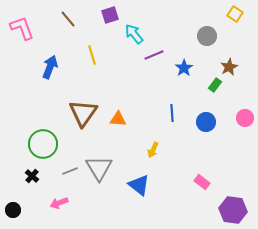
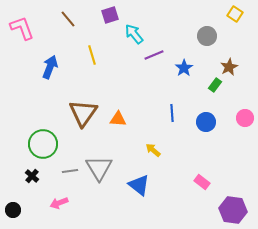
yellow arrow: rotated 105 degrees clockwise
gray line: rotated 14 degrees clockwise
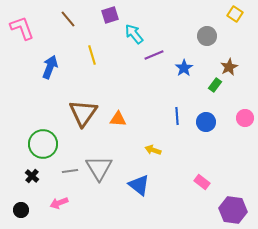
blue line: moved 5 px right, 3 px down
yellow arrow: rotated 21 degrees counterclockwise
black circle: moved 8 px right
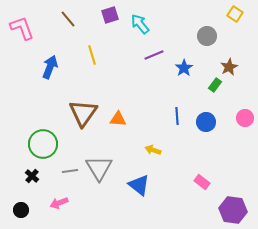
cyan arrow: moved 6 px right, 10 px up
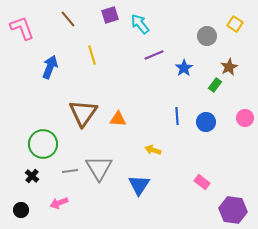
yellow square: moved 10 px down
blue triangle: rotated 25 degrees clockwise
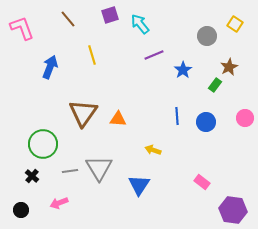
blue star: moved 1 px left, 2 px down
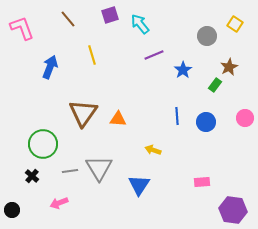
pink rectangle: rotated 42 degrees counterclockwise
black circle: moved 9 px left
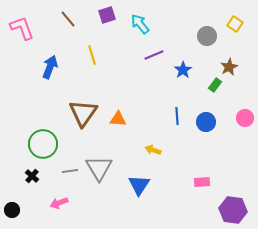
purple square: moved 3 px left
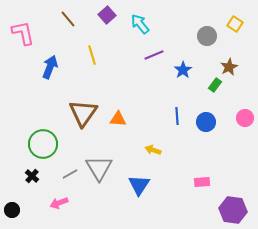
purple square: rotated 24 degrees counterclockwise
pink L-shape: moved 1 px right, 5 px down; rotated 8 degrees clockwise
gray line: moved 3 px down; rotated 21 degrees counterclockwise
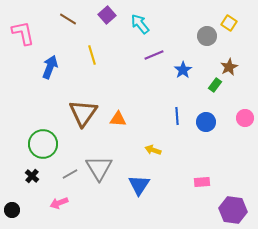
brown line: rotated 18 degrees counterclockwise
yellow square: moved 6 px left, 1 px up
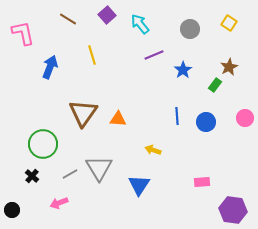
gray circle: moved 17 px left, 7 px up
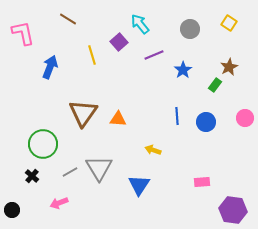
purple square: moved 12 px right, 27 px down
gray line: moved 2 px up
